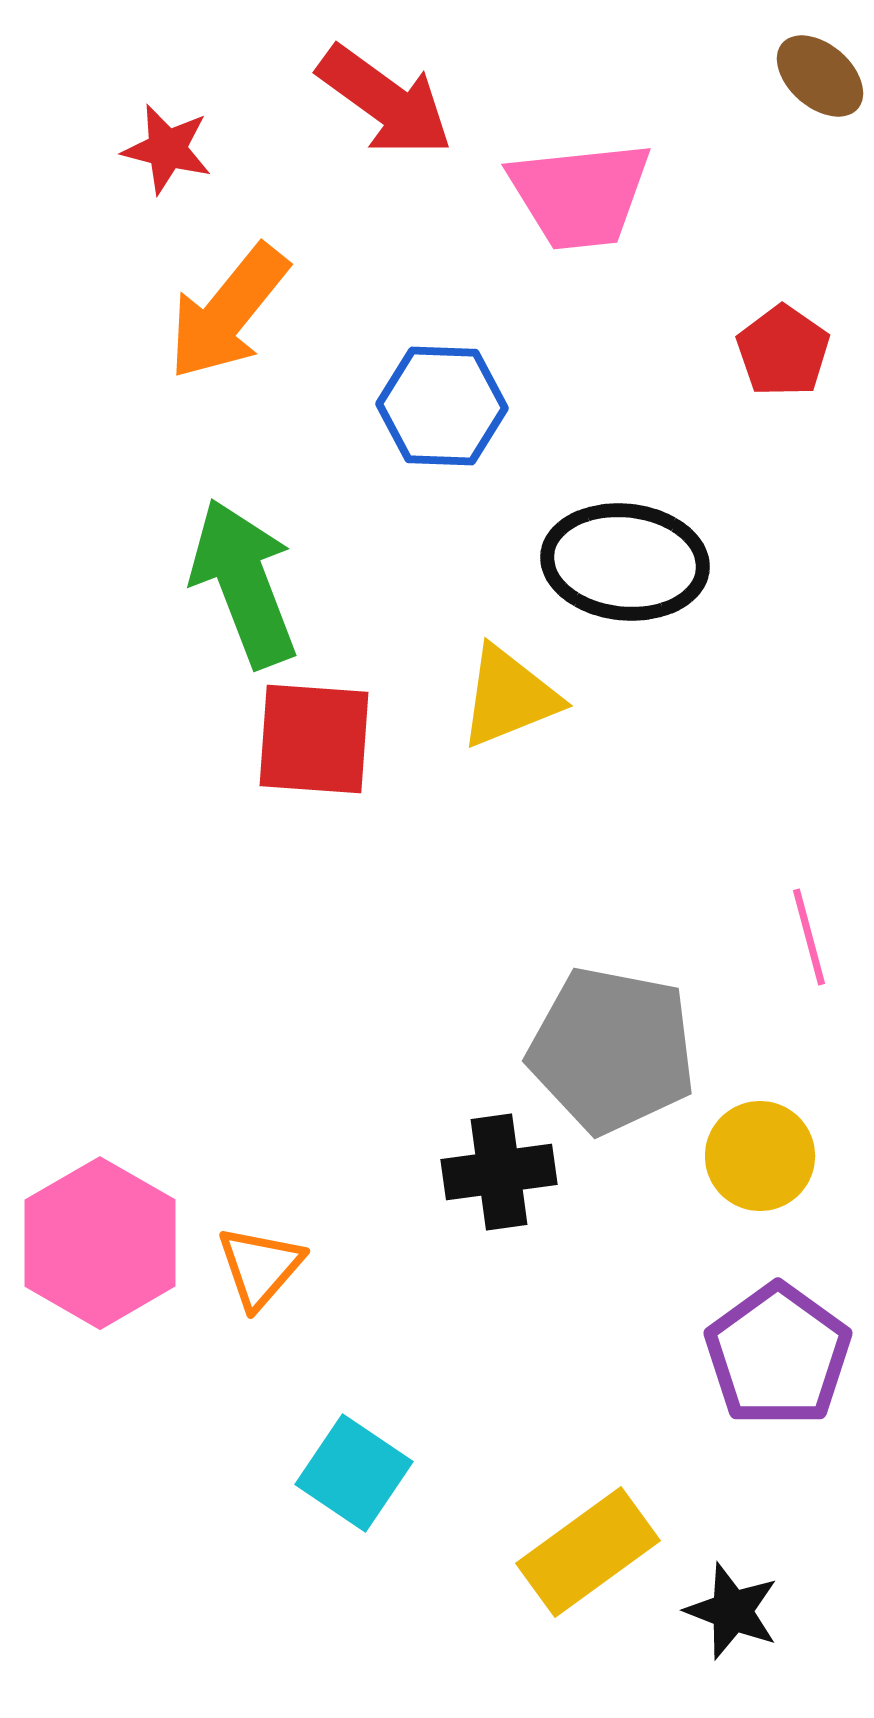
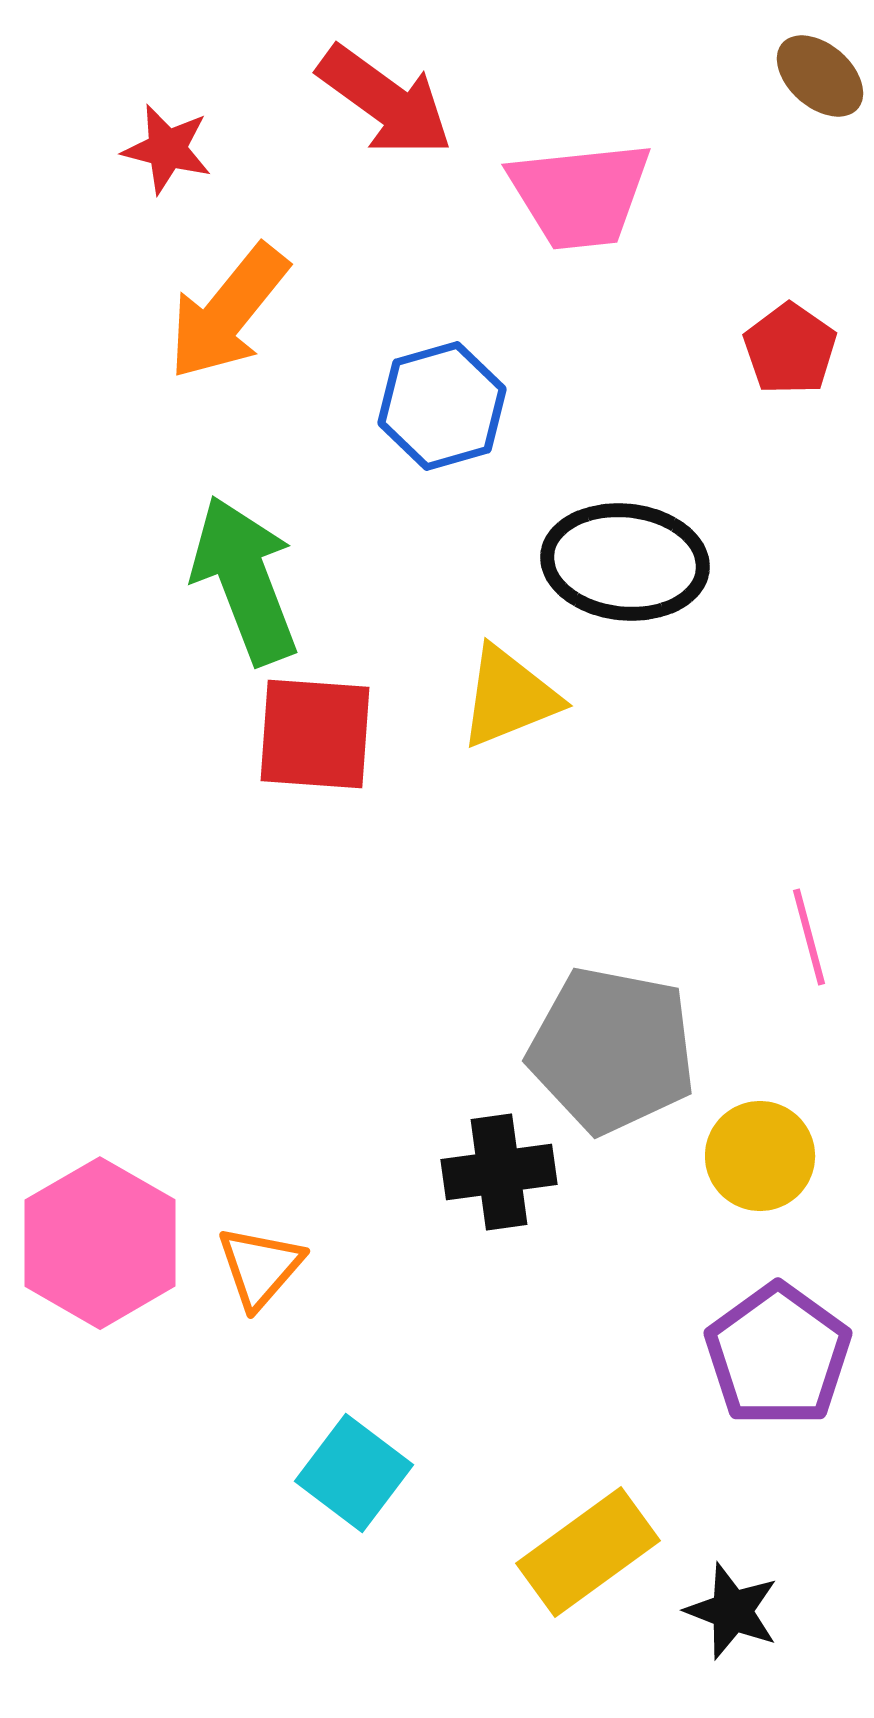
red pentagon: moved 7 px right, 2 px up
blue hexagon: rotated 18 degrees counterclockwise
green arrow: moved 1 px right, 3 px up
red square: moved 1 px right, 5 px up
cyan square: rotated 3 degrees clockwise
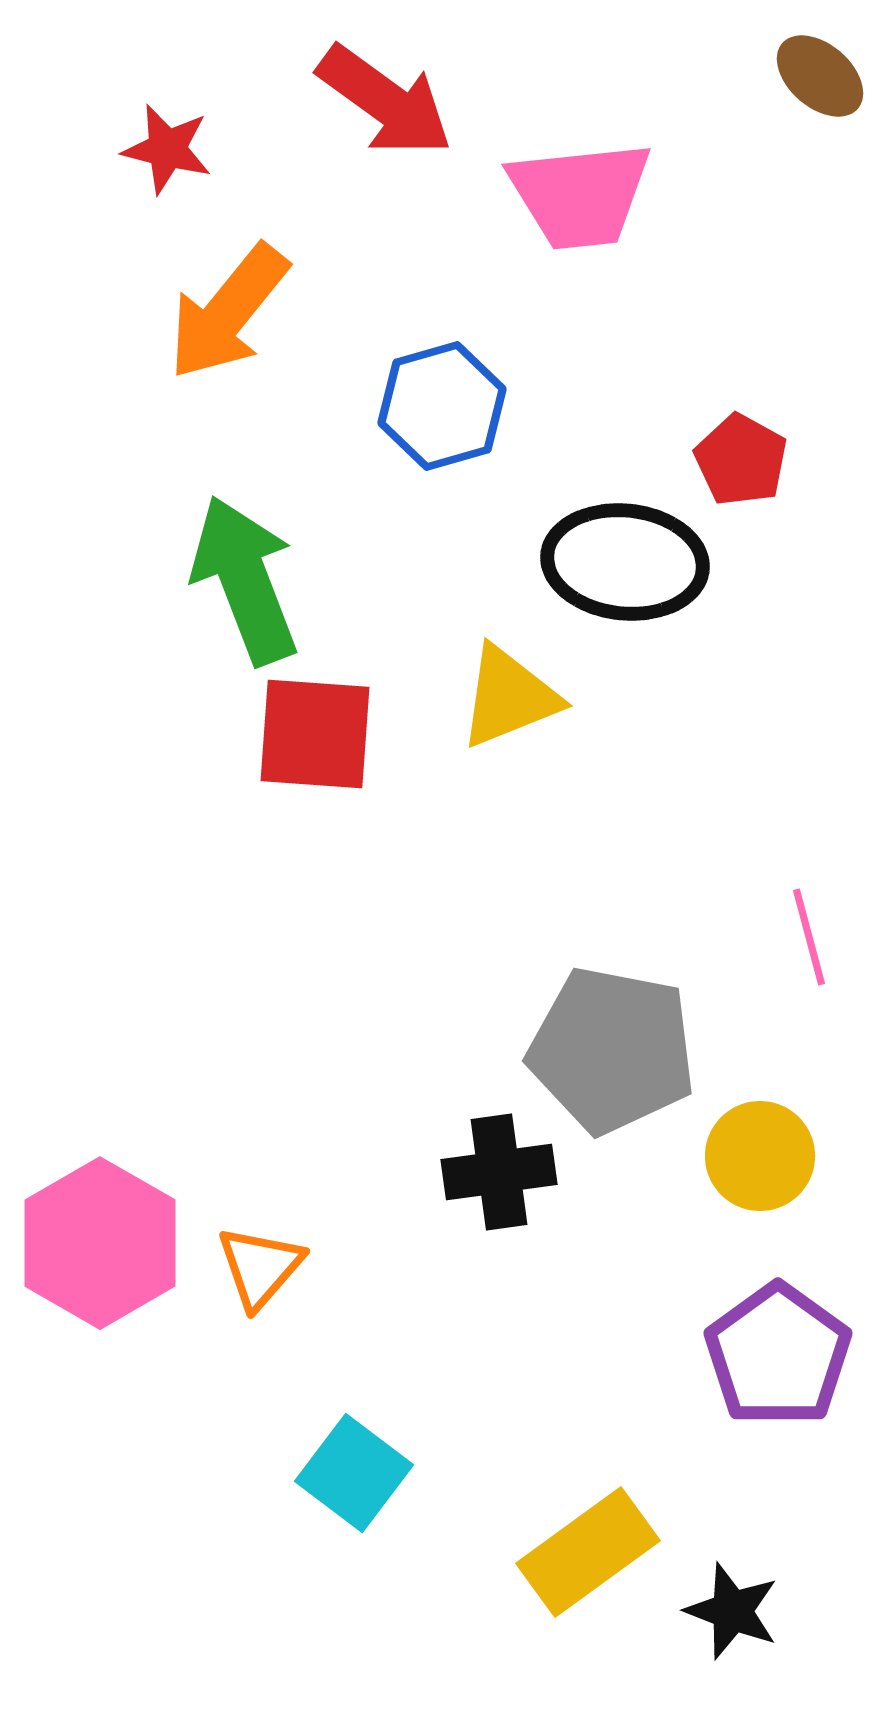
red pentagon: moved 49 px left, 111 px down; rotated 6 degrees counterclockwise
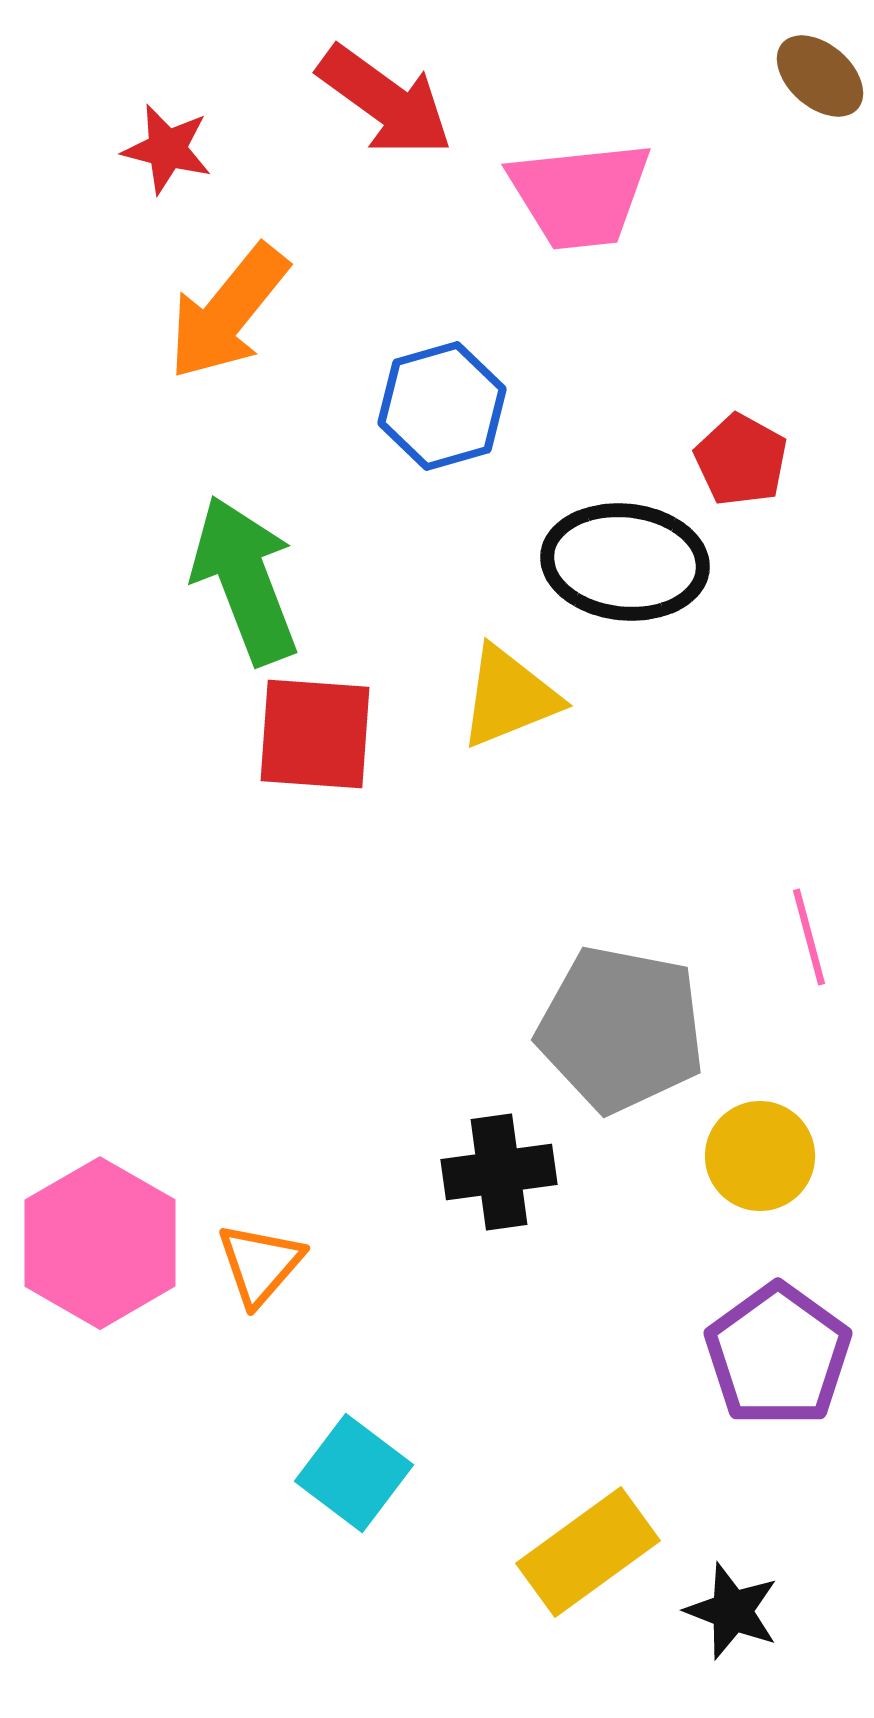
gray pentagon: moved 9 px right, 21 px up
orange triangle: moved 3 px up
